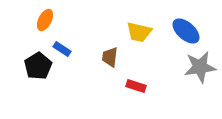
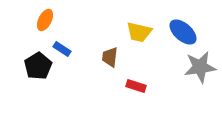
blue ellipse: moved 3 px left, 1 px down
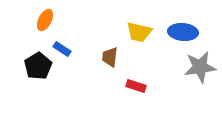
blue ellipse: rotated 36 degrees counterclockwise
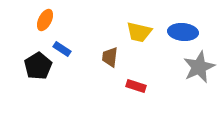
gray star: moved 1 px left; rotated 16 degrees counterclockwise
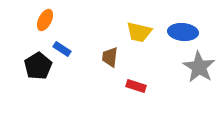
gray star: rotated 16 degrees counterclockwise
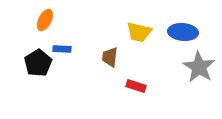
blue rectangle: rotated 30 degrees counterclockwise
black pentagon: moved 3 px up
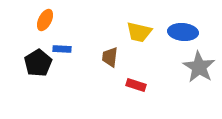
red rectangle: moved 1 px up
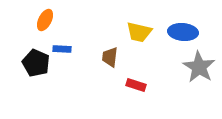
black pentagon: moved 2 px left; rotated 16 degrees counterclockwise
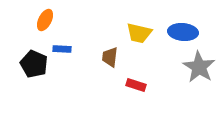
yellow trapezoid: moved 1 px down
black pentagon: moved 2 px left, 1 px down
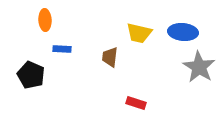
orange ellipse: rotated 30 degrees counterclockwise
black pentagon: moved 3 px left, 11 px down
red rectangle: moved 18 px down
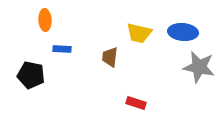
gray star: rotated 20 degrees counterclockwise
black pentagon: rotated 12 degrees counterclockwise
